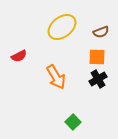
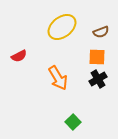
orange arrow: moved 2 px right, 1 px down
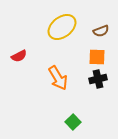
brown semicircle: moved 1 px up
black cross: rotated 18 degrees clockwise
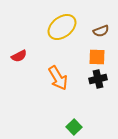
green square: moved 1 px right, 5 px down
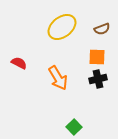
brown semicircle: moved 1 px right, 2 px up
red semicircle: moved 7 px down; rotated 126 degrees counterclockwise
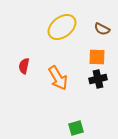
brown semicircle: rotated 49 degrees clockwise
red semicircle: moved 5 px right, 3 px down; rotated 105 degrees counterclockwise
green square: moved 2 px right, 1 px down; rotated 28 degrees clockwise
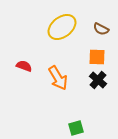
brown semicircle: moved 1 px left
red semicircle: rotated 98 degrees clockwise
black cross: moved 1 px down; rotated 36 degrees counterclockwise
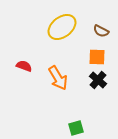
brown semicircle: moved 2 px down
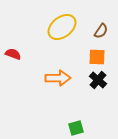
brown semicircle: rotated 84 degrees counterclockwise
red semicircle: moved 11 px left, 12 px up
orange arrow: rotated 60 degrees counterclockwise
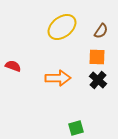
red semicircle: moved 12 px down
